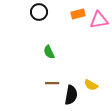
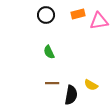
black circle: moved 7 px right, 3 px down
pink triangle: moved 1 px down
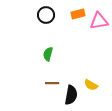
green semicircle: moved 1 px left, 2 px down; rotated 40 degrees clockwise
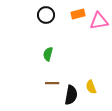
yellow semicircle: moved 2 px down; rotated 40 degrees clockwise
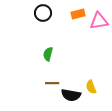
black circle: moved 3 px left, 2 px up
black semicircle: rotated 90 degrees clockwise
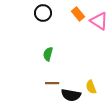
orange rectangle: rotated 64 degrees clockwise
pink triangle: rotated 42 degrees clockwise
